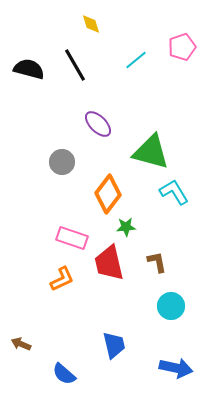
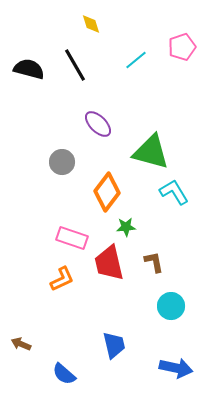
orange diamond: moved 1 px left, 2 px up
brown L-shape: moved 3 px left
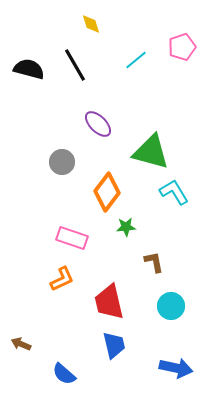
red trapezoid: moved 39 px down
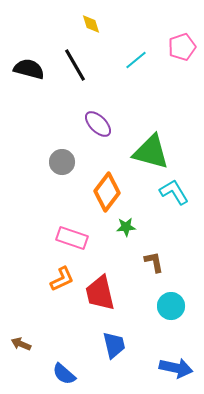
red trapezoid: moved 9 px left, 9 px up
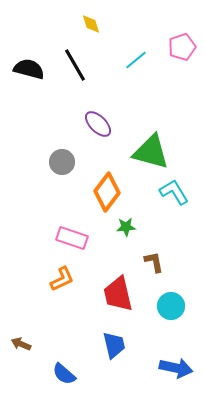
red trapezoid: moved 18 px right, 1 px down
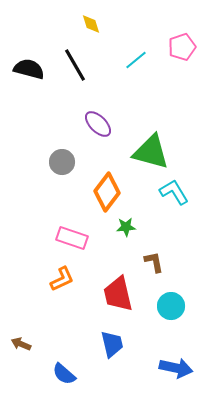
blue trapezoid: moved 2 px left, 1 px up
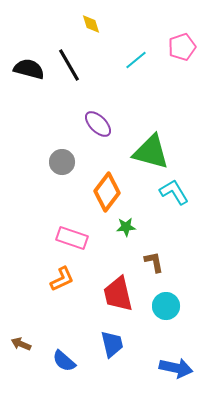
black line: moved 6 px left
cyan circle: moved 5 px left
blue semicircle: moved 13 px up
